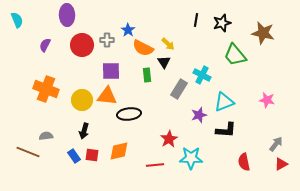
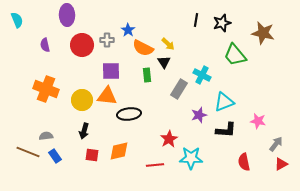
purple semicircle: rotated 40 degrees counterclockwise
pink star: moved 9 px left, 21 px down
blue rectangle: moved 19 px left
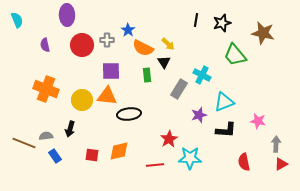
black arrow: moved 14 px left, 2 px up
gray arrow: rotated 35 degrees counterclockwise
brown line: moved 4 px left, 9 px up
cyan star: moved 1 px left
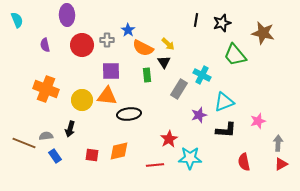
pink star: rotated 28 degrees counterclockwise
gray arrow: moved 2 px right, 1 px up
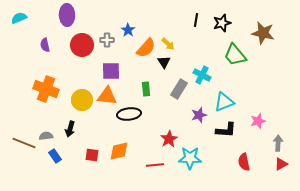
cyan semicircle: moved 2 px right, 2 px up; rotated 91 degrees counterclockwise
orange semicircle: moved 3 px right; rotated 75 degrees counterclockwise
green rectangle: moved 1 px left, 14 px down
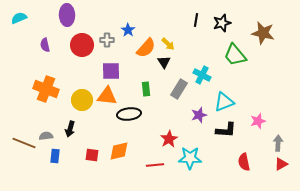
blue rectangle: rotated 40 degrees clockwise
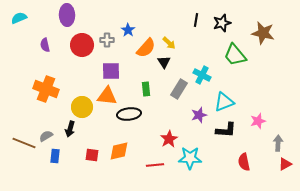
yellow arrow: moved 1 px right, 1 px up
yellow circle: moved 7 px down
gray semicircle: rotated 24 degrees counterclockwise
red triangle: moved 4 px right
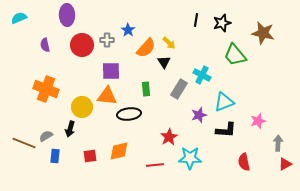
red star: moved 2 px up
red square: moved 2 px left, 1 px down; rotated 16 degrees counterclockwise
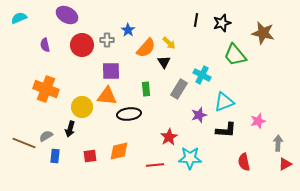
purple ellipse: rotated 60 degrees counterclockwise
